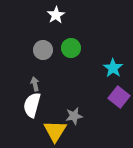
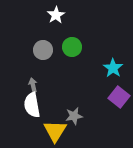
green circle: moved 1 px right, 1 px up
gray arrow: moved 2 px left, 1 px down
white semicircle: rotated 25 degrees counterclockwise
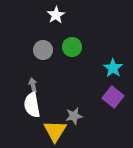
purple square: moved 6 px left
